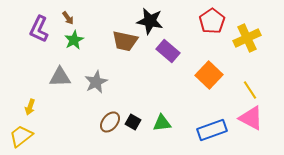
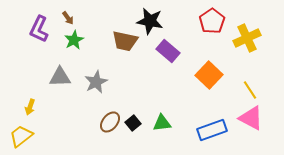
black square: moved 1 px down; rotated 21 degrees clockwise
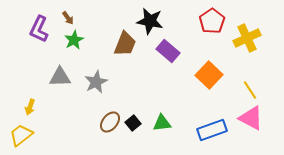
brown trapezoid: moved 3 px down; rotated 80 degrees counterclockwise
yellow trapezoid: moved 1 px up
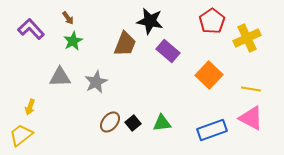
purple L-shape: moved 8 px left; rotated 112 degrees clockwise
green star: moved 1 px left, 1 px down
yellow line: moved 1 px right, 1 px up; rotated 48 degrees counterclockwise
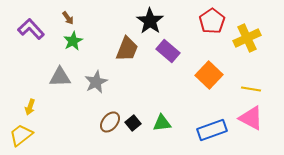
black star: rotated 24 degrees clockwise
brown trapezoid: moved 2 px right, 5 px down
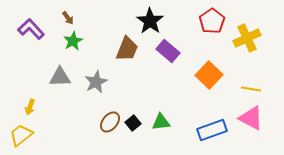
green triangle: moved 1 px left, 1 px up
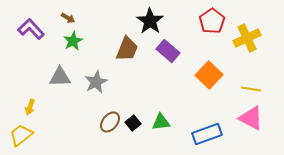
brown arrow: rotated 24 degrees counterclockwise
blue rectangle: moved 5 px left, 4 px down
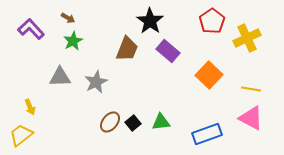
yellow arrow: rotated 42 degrees counterclockwise
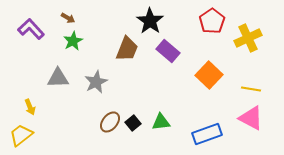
yellow cross: moved 1 px right
gray triangle: moved 2 px left, 1 px down
